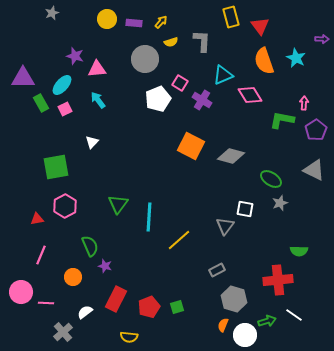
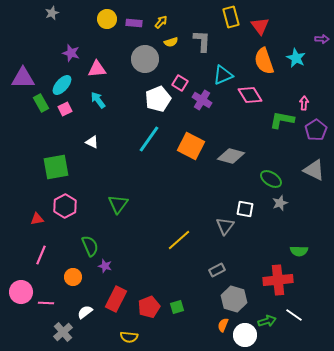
purple star at (75, 56): moved 4 px left, 3 px up
white triangle at (92, 142): rotated 48 degrees counterclockwise
cyan line at (149, 217): moved 78 px up; rotated 32 degrees clockwise
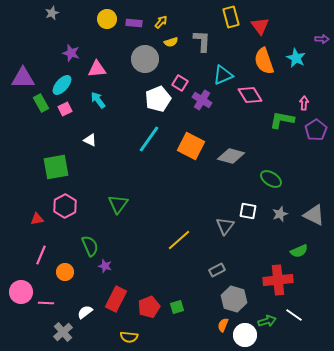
white triangle at (92, 142): moved 2 px left, 2 px up
gray triangle at (314, 170): moved 45 px down
gray star at (280, 203): moved 11 px down
white square at (245, 209): moved 3 px right, 2 px down
green semicircle at (299, 251): rotated 24 degrees counterclockwise
orange circle at (73, 277): moved 8 px left, 5 px up
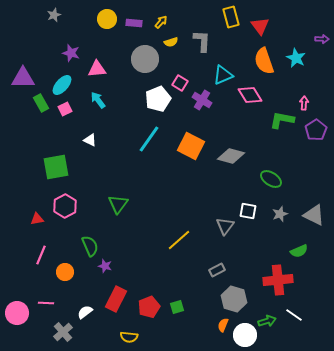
gray star at (52, 13): moved 2 px right, 2 px down
pink circle at (21, 292): moved 4 px left, 21 px down
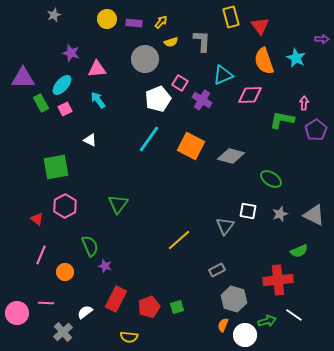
pink diamond at (250, 95): rotated 60 degrees counterclockwise
red triangle at (37, 219): rotated 48 degrees clockwise
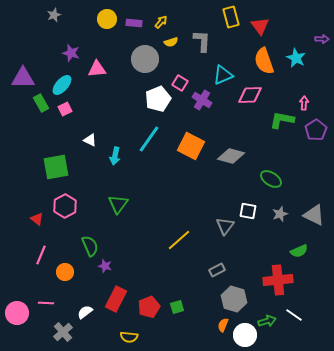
cyan arrow at (98, 100): moved 17 px right, 56 px down; rotated 132 degrees counterclockwise
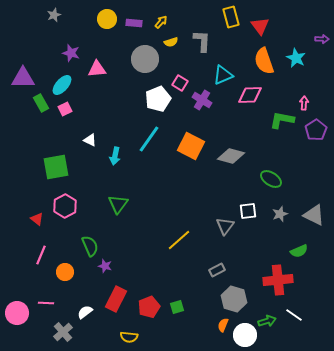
white square at (248, 211): rotated 18 degrees counterclockwise
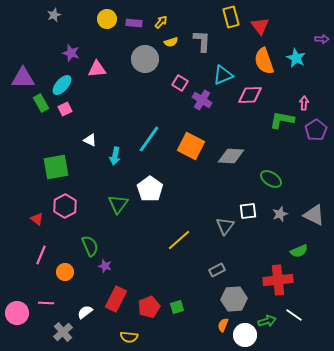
white pentagon at (158, 99): moved 8 px left, 90 px down; rotated 15 degrees counterclockwise
gray diamond at (231, 156): rotated 12 degrees counterclockwise
gray hexagon at (234, 299): rotated 20 degrees counterclockwise
